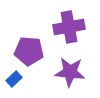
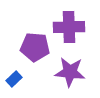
purple cross: rotated 8 degrees clockwise
purple pentagon: moved 6 px right, 4 px up
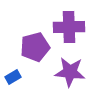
purple pentagon: rotated 20 degrees counterclockwise
blue rectangle: moved 1 px left, 2 px up; rotated 14 degrees clockwise
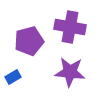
purple cross: moved 1 px right; rotated 12 degrees clockwise
purple pentagon: moved 6 px left, 6 px up
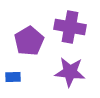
purple pentagon: rotated 16 degrees counterclockwise
blue rectangle: rotated 28 degrees clockwise
